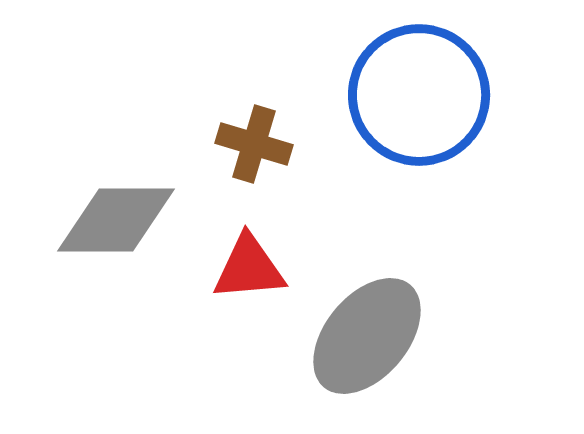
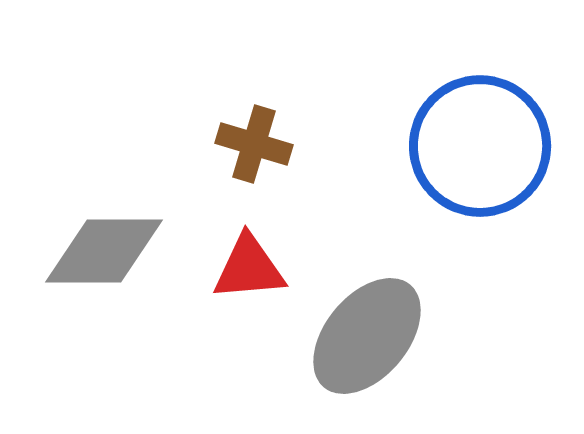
blue circle: moved 61 px right, 51 px down
gray diamond: moved 12 px left, 31 px down
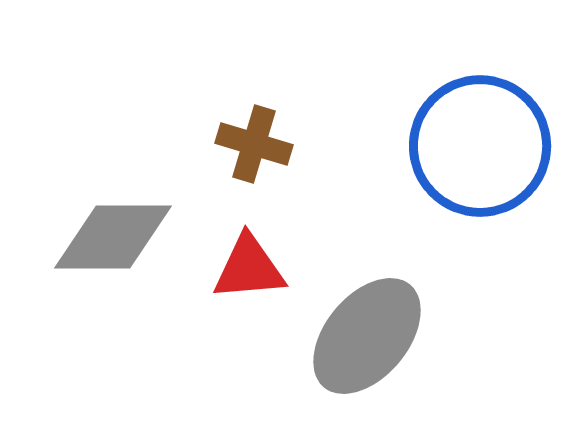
gray diamond: moved 9 px right, 14 px up
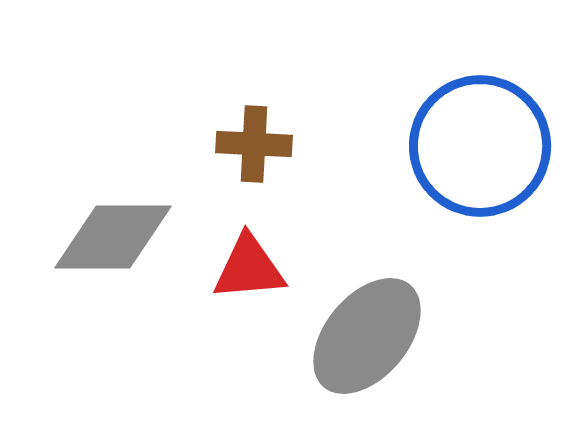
brown cross: rotated 14 degrees counterclockwise
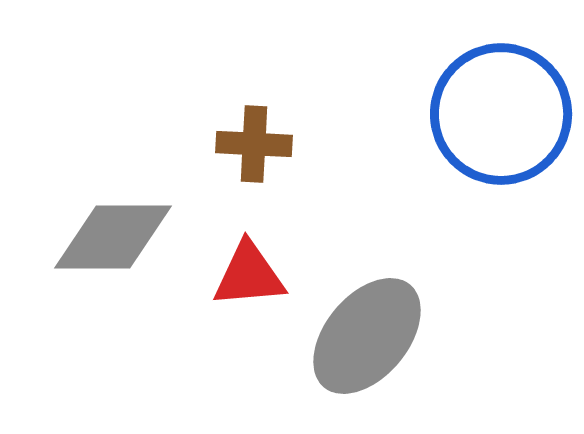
blue circle: moved 21 px right, 32 px up
red triangle: moved 7 px down
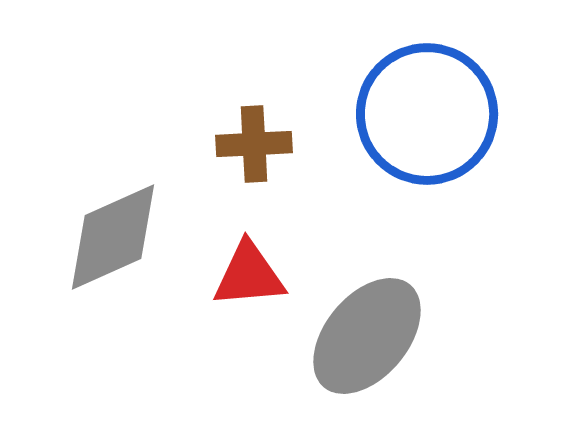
blue circle: moved 74 px left
brown cross: rotated 6 degrees counterclockwise
gray diamond: rotated 24 degrees counterclockwise
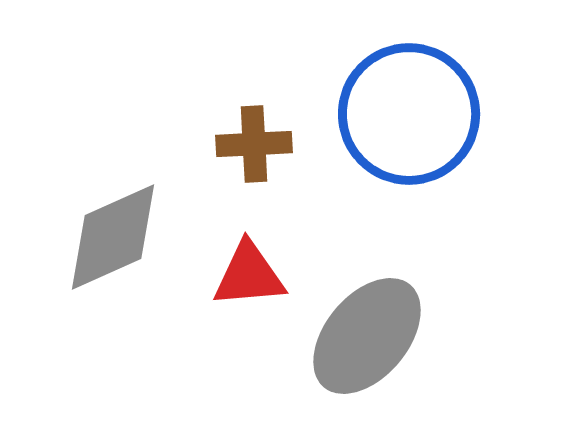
blue circle: moved 18 px left
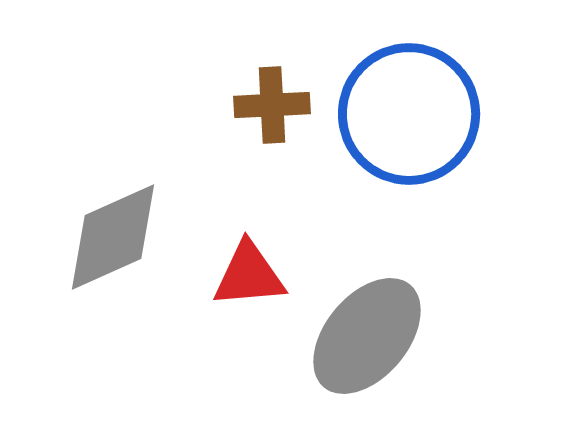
brown cross: moved 18 px right, 39 px up
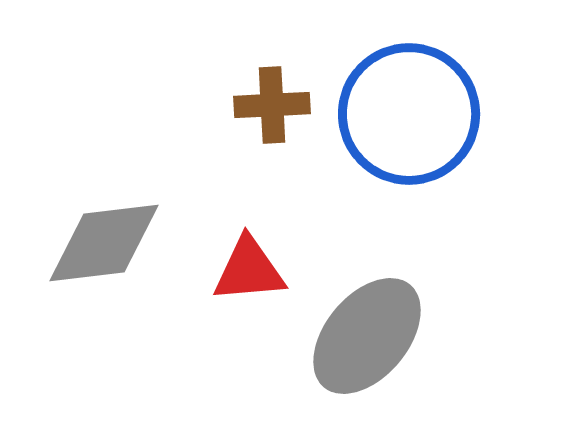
gray diamond: moved 9 px left, 6 px down; rotated 17 degrees clockwise
red triangle: moved 5 px up
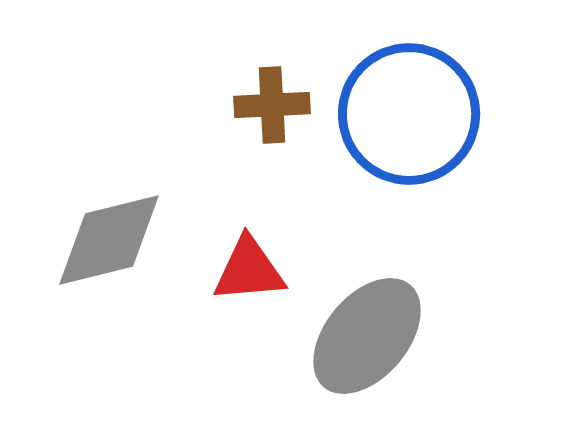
gray diamond: moved 5 px right, 3 px up; rotated 7 degrees counterclockwise
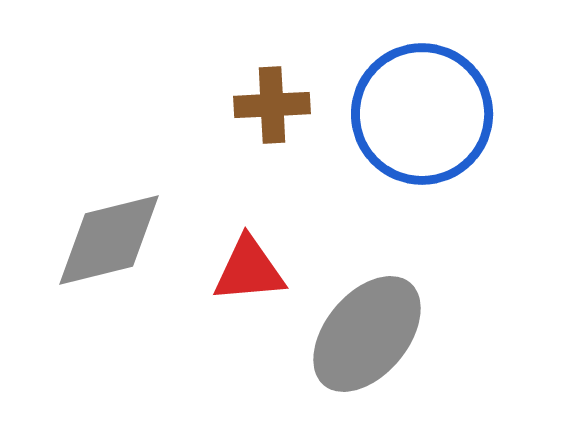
blue circle: moved 13 px right
gray ellipse: moved 2 px up
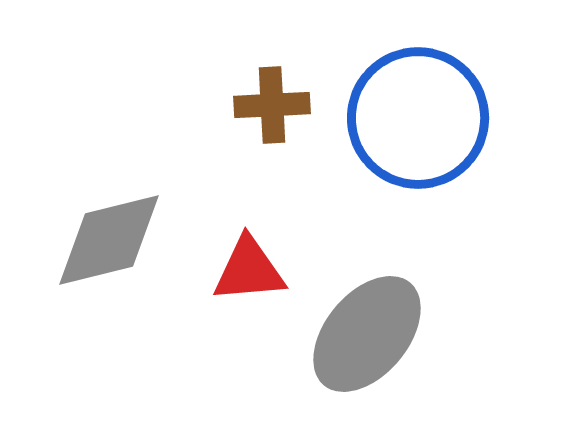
blue circle: moved 4 px left, 4 px down
